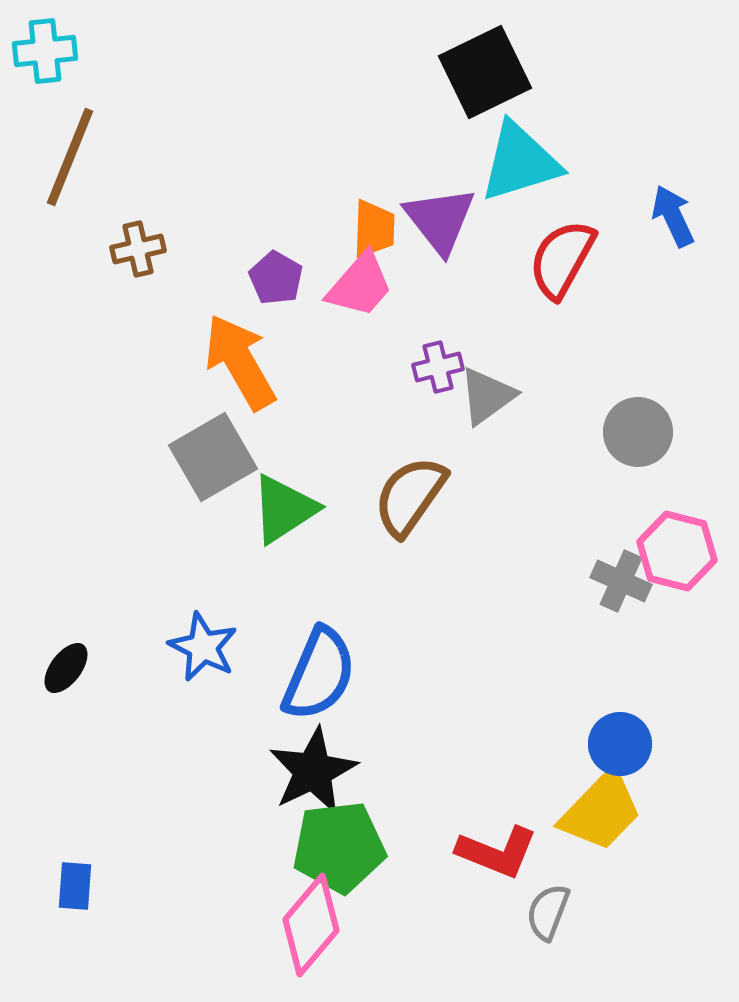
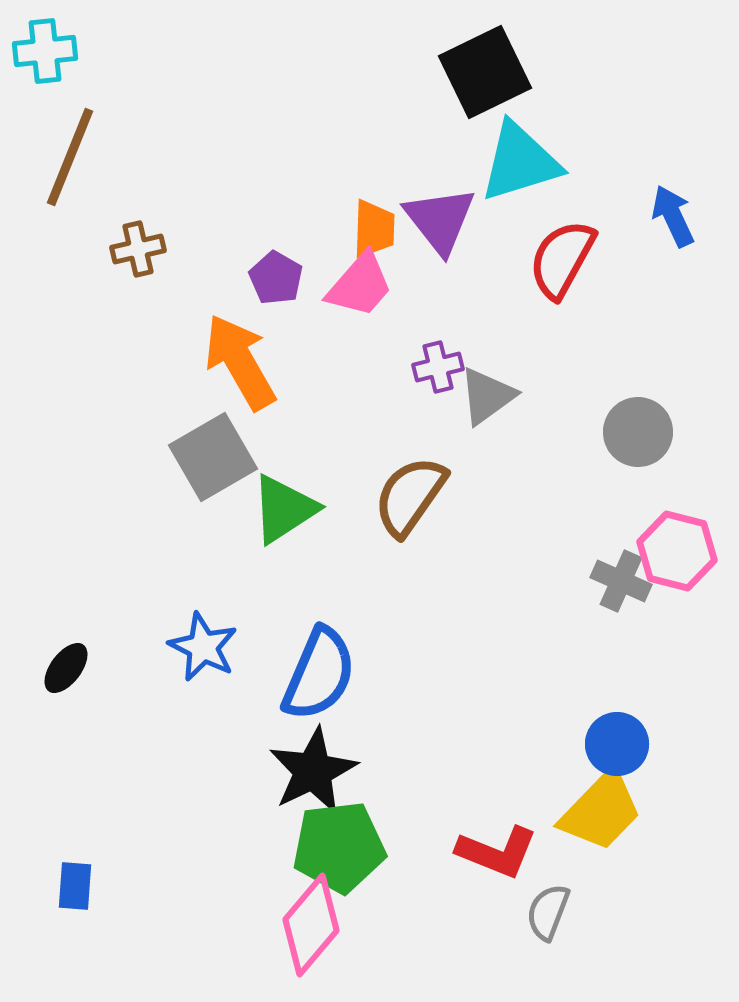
blue circle: moved 3 px left
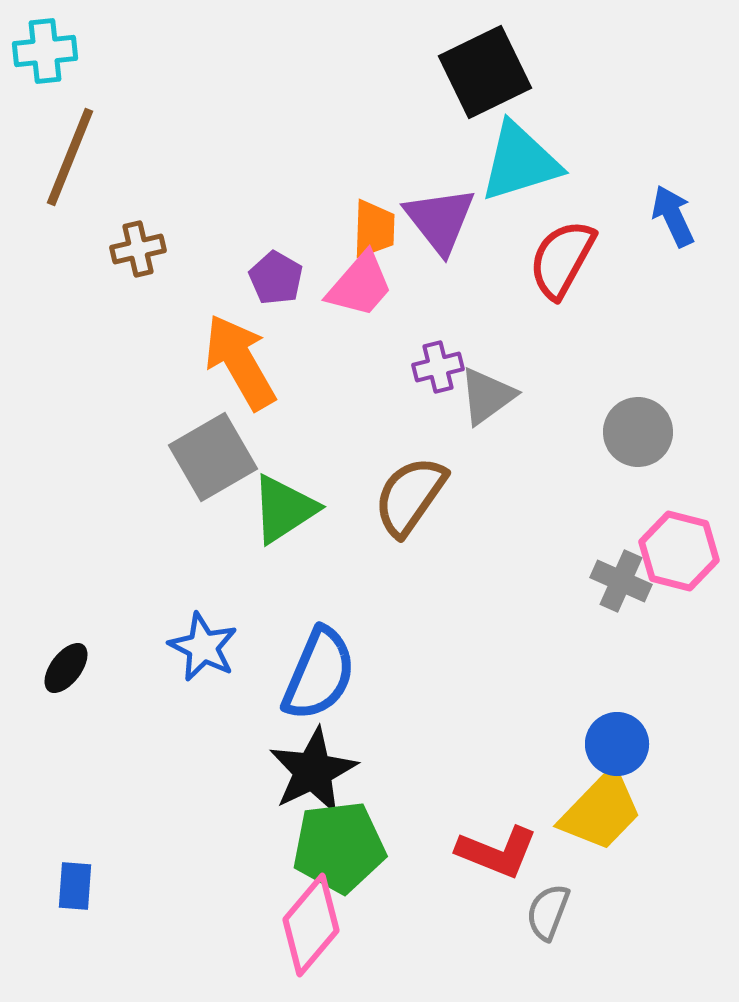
pink hexagon: moved 2 px right
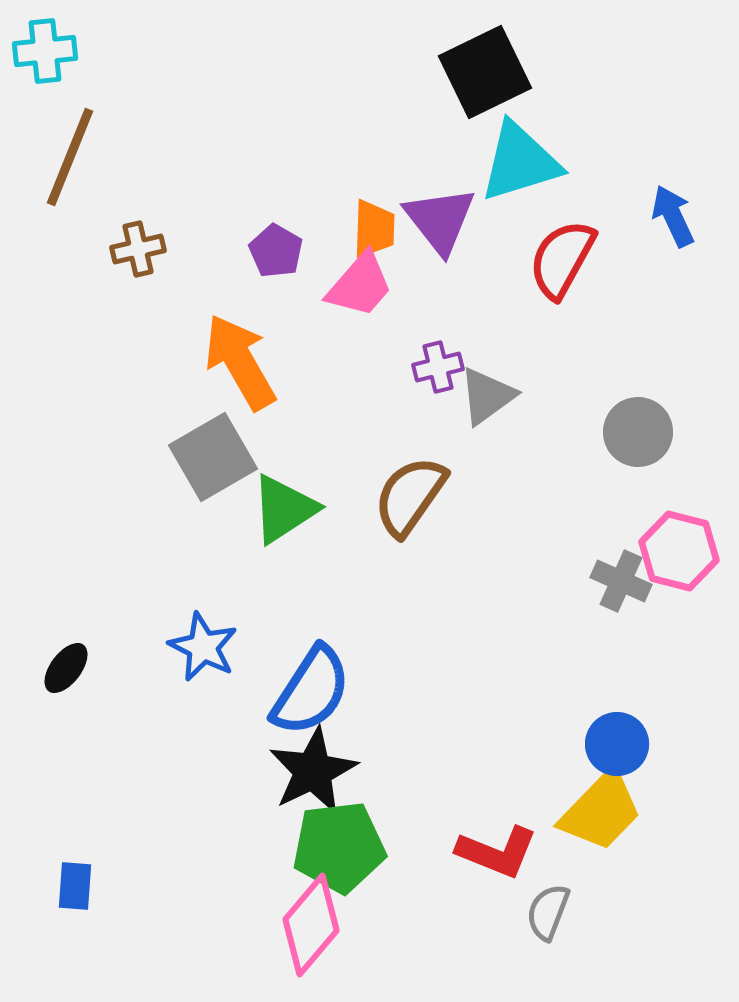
purple pentagon: moved 27 px up
blue semicircle: moved 8 px left, 17 px down; rotated 10 degrees clockwise
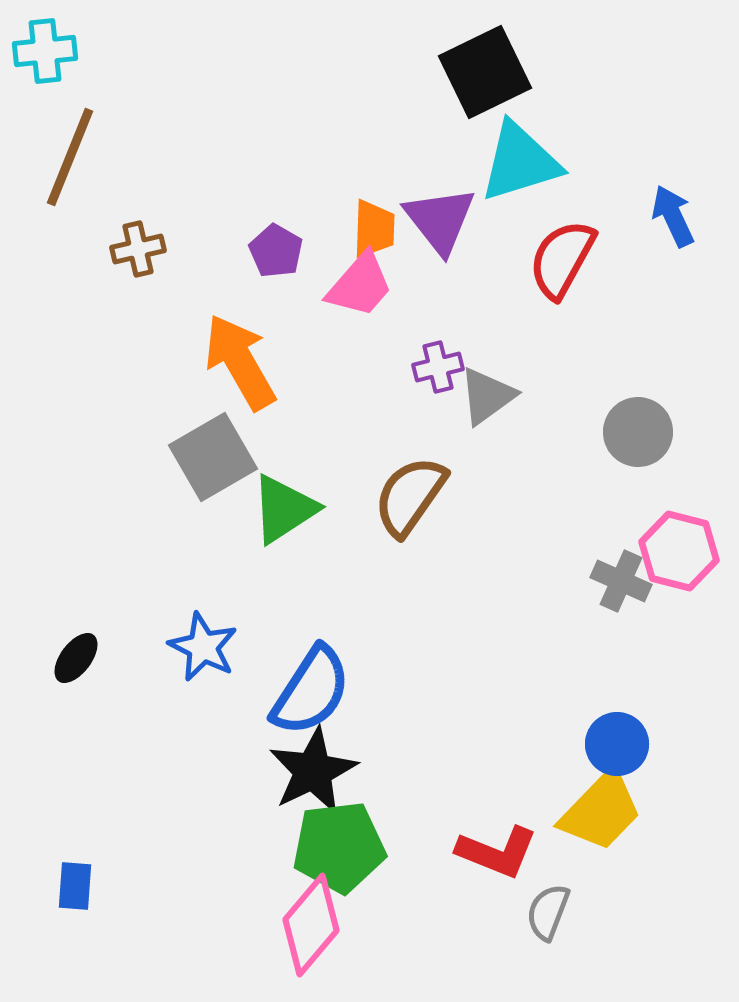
black ellipse: moved 10 px right, 10 px up
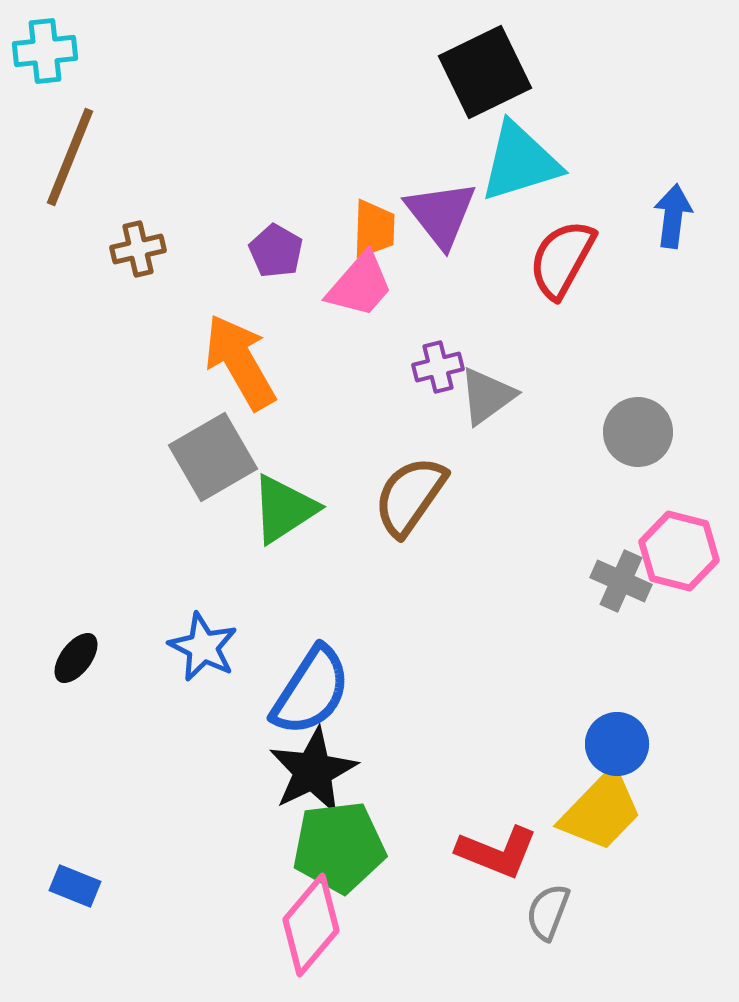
blue arrow: rotated 32 degrees clockwise
purple triangle: moved 1 px right, 6 px up
blue rectangle: rotated 72 degrees counterclockwise
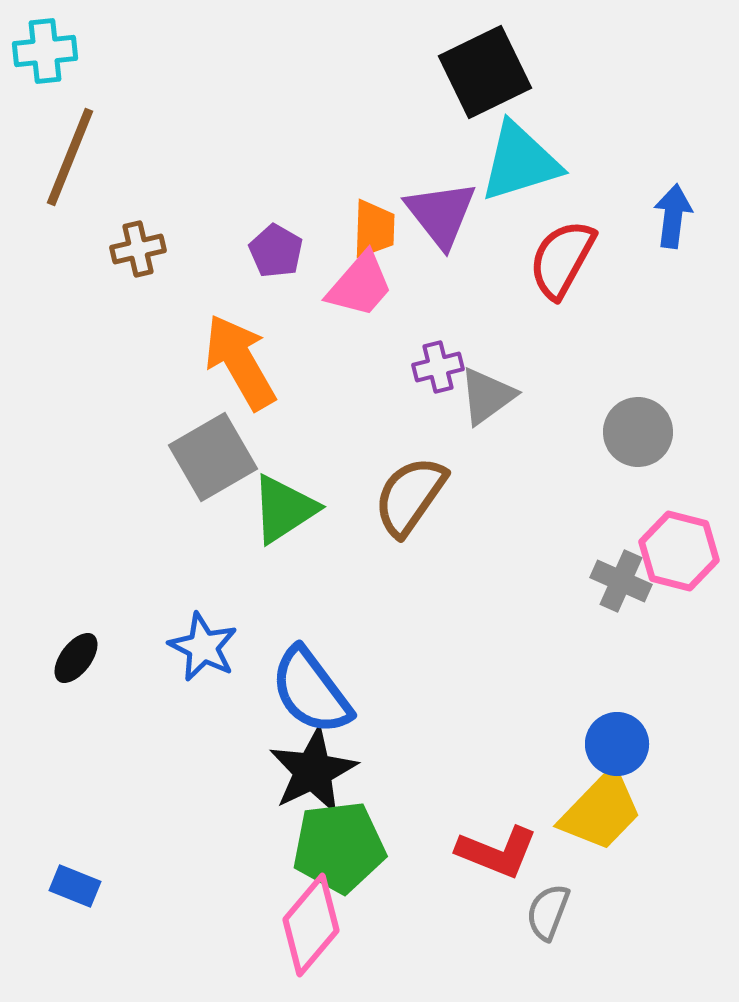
blue semicircle: rotated 110 degrees clockwise
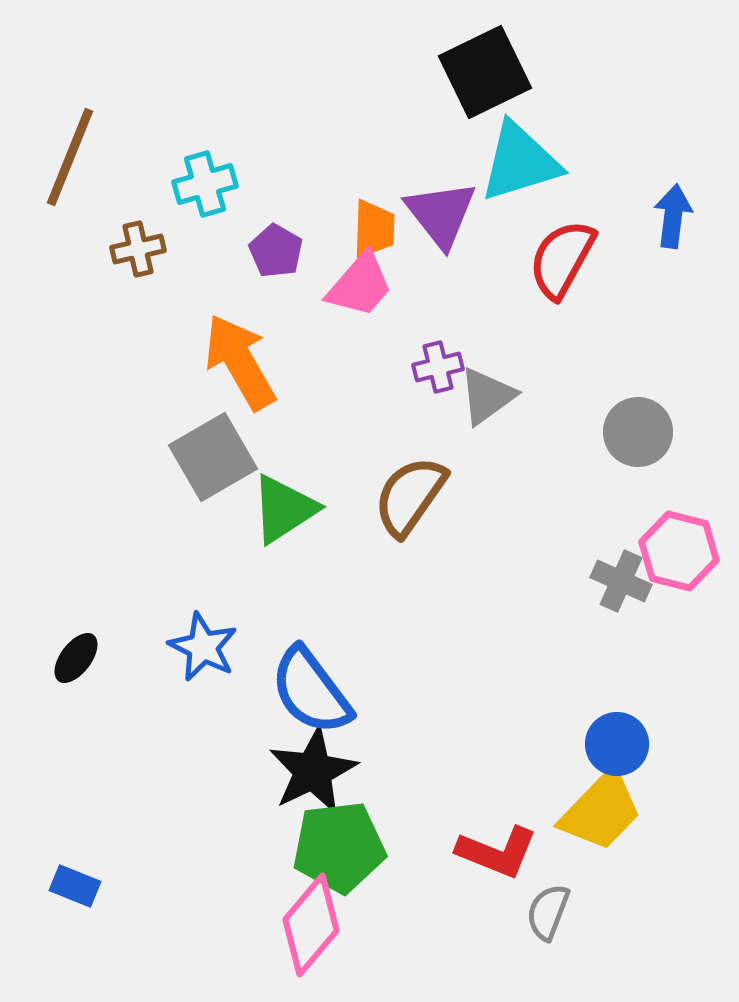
cyan cross: moved 160 px right, 133 px down; rotated 10 degrees counterclockwise
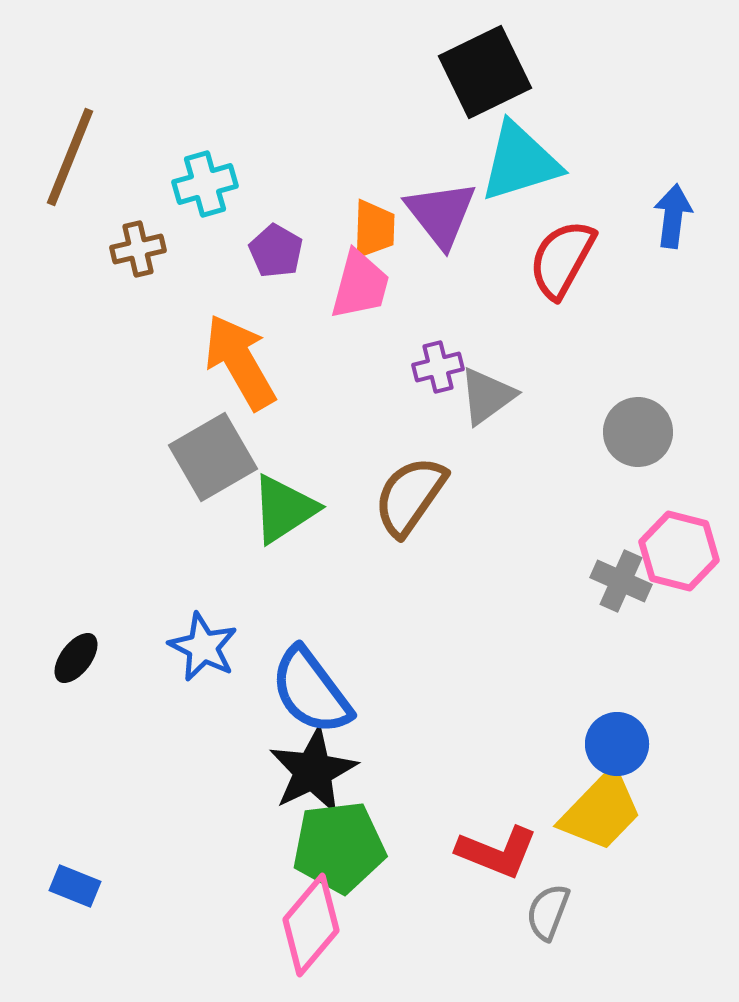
pink trapezoid: rotated 26 degrees counterclockwise
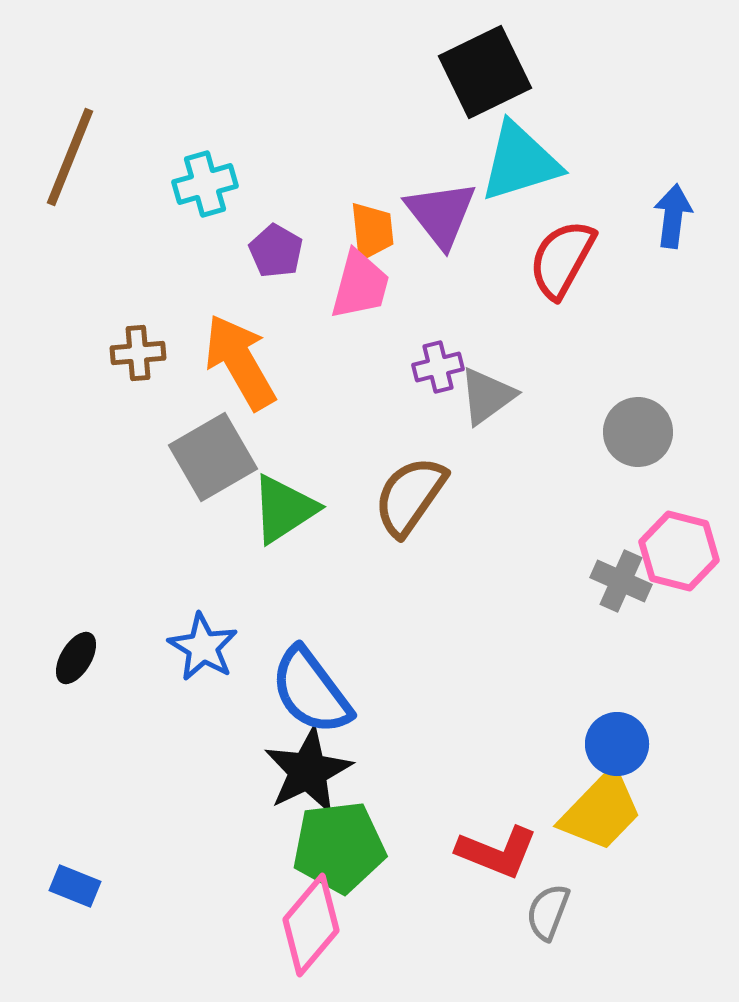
orange trapezoid: moved 2 px left, 2 px down; rotated 8 degrees counterclockwise
brown cross: moved 104 px down; rotated 8 degrees clockwise
blue star: rotated 4 degrees clockwise
black ellipse: rotated 6 degrees counterclockwise
black star: moved 5 px left
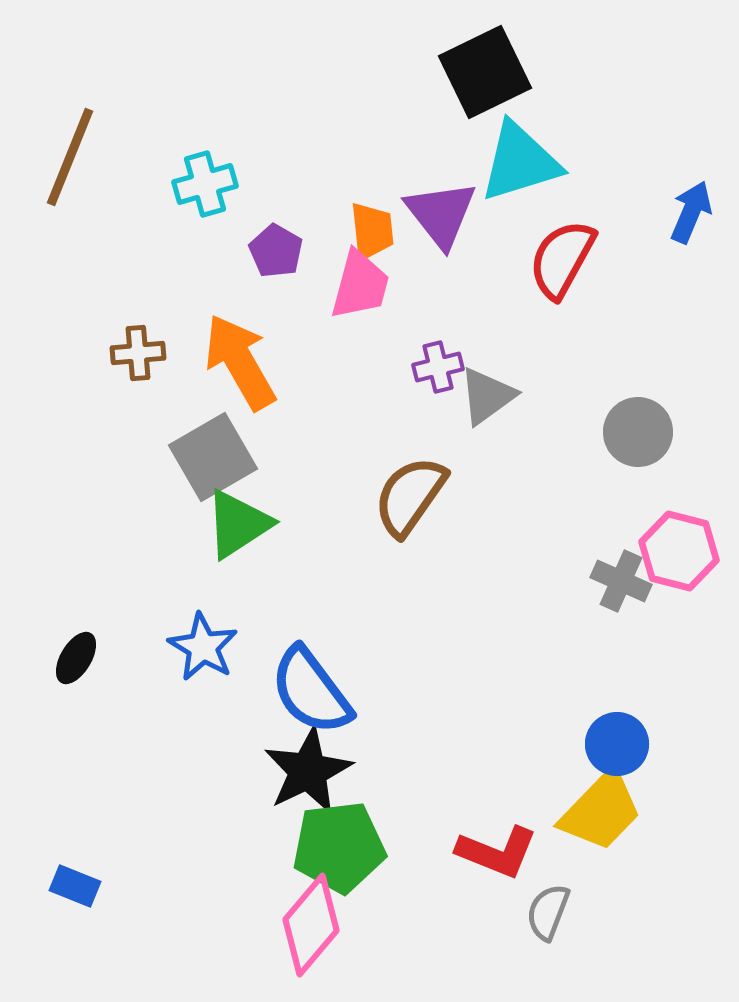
blue arrow: moved 18 px right, 4 px up; rotated 16 degrees clockwise
green triangle: moved 46 px left, 15 px down
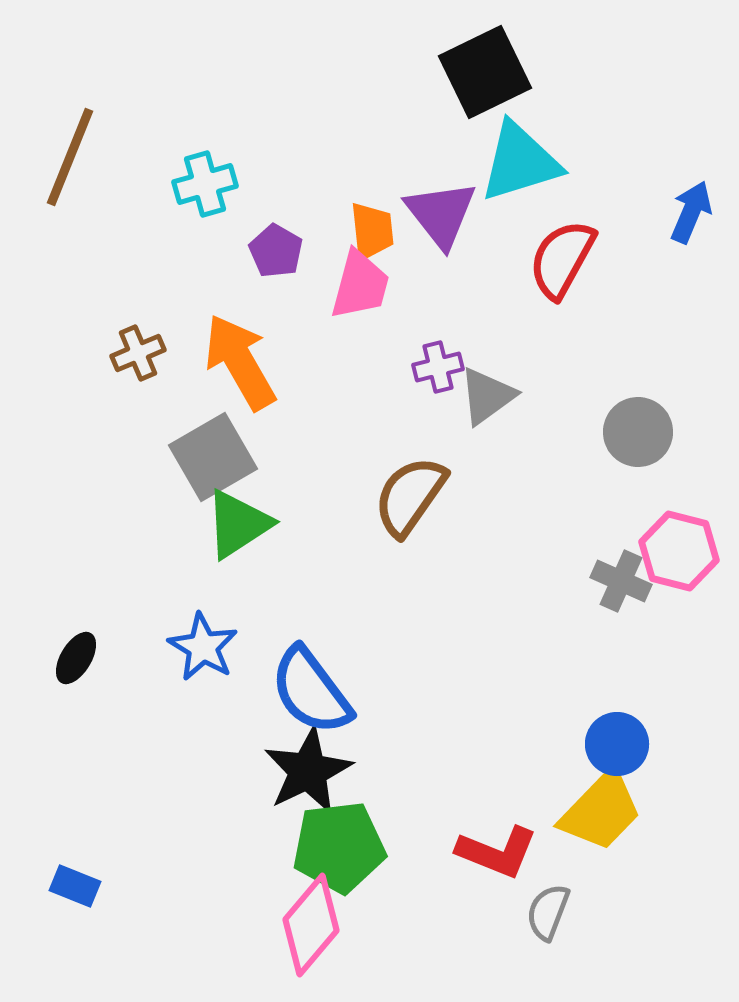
brown cross: rotated 18 degrees counterclockwise
